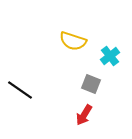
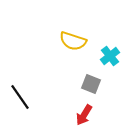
black line: moved 7 px down; rotated 20 degrees clockwise
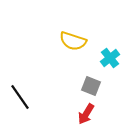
cyan cross: moved 2 px down
gray square: moved 2 px down
red arrow: moved 2 px right, 1 px up
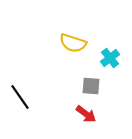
yellow semicircle: moved 2 px down
gray square: rotated 18 degrees counterclockwise
red arrow: rotated 85 degrees counterclockwise
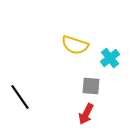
yellow semicircle: moved 2 px right, 2 px down
red arrow: rotated 80 degrees clockwise
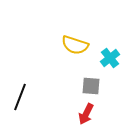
black line: rotated 56 degrees clockwise
